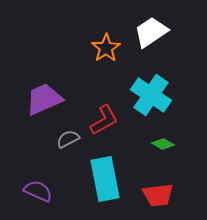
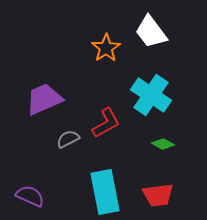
white trapezoid: rotated 93 degrees counterclockwise
red L-shape: moved 2 px right, 3 px down
cyan rectangle: moved 13 px down
purple semicircle: moved 8 px left, 5 px down
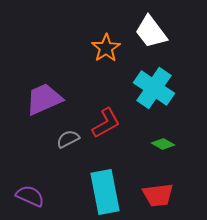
cyan cross: moved 3 px right, 7 px up
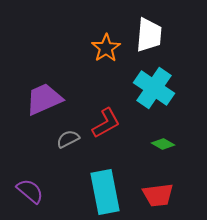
white trapezoid: moved 2 px left, 3 px down; rotated 138 degrees counterclockwise
purple semicircle: moved 5 px up; rotated 16 degrees clockwise
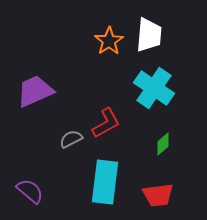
orange star: moved 3 px right, 7 px up
purple trapezoid: moved 9 px left, 8 px up
gray semicircle: moved 3 px right
green diamond: rotated 70 degrees counterclockwise
cyan rectangle: moved 10 px up; rotated 18 degrees clockwise
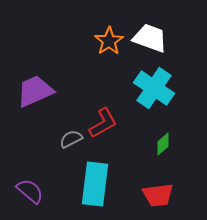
white trapezoid: moved 1 px right, 3 px down; rotated 75 degrees counterclockwise
red L-shape: moved 3 px left
cyan rectangle: moved 10 px left, 2 px down
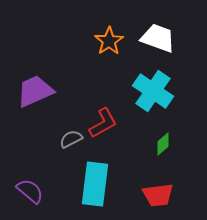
white trapezoid: moved 8 px right
cyan cross: moved 1 px left, 3 px down
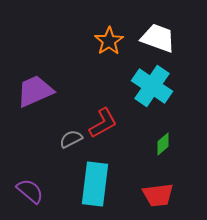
cyan cross: moved 1 px left, 5 px up
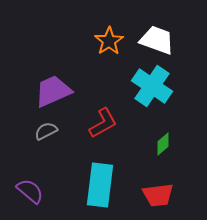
white trapezoid: moved 1 px left, 2 px down
purple trapezoid: moved 18 px right
gray semicircle: moved 25 px left, 8 px up
cyan rectangle: moved 5 px right, 1 px down
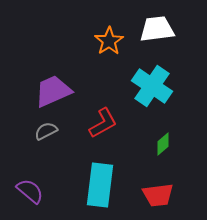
white trapezoid: moved 11 px up; rotated 27 degrees counterclockwise
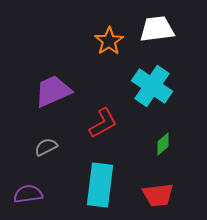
gray semicircle: moved 16 px down
purple semicircle: moved 2 px left, 3 px down; rotated 48 degrees counterclockwise
